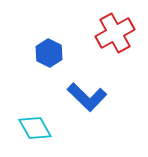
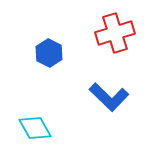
red cross: rotated 12 degrees clockwise
blue L-shape: moved 22 px right
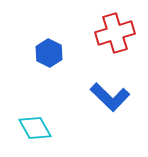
blue L-shape: moved 1 px right
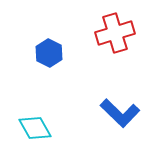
blue L-shape: moved 10 px right, 16 px down
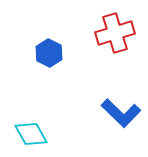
blue L-shape: moved 1 px right
cyan diamond: moved 4 px left, 6 px down
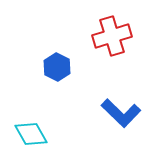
red cross: moved 3 px left, 3 px down
blue hexagon: moved 8 px right, 14 px down
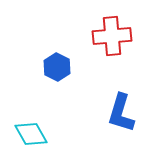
red cross: rotated 12 degrees clockwise
blue L-shape: rotated 63 degrees clockwise
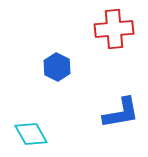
red cross: moved 2 px right, 7 px up
blue L-shape: rotated 117 degrees counterclockwise
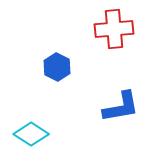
blue L-shape: moved 6 px up
cyan diamond: rotated 28 degrees counterclockwise
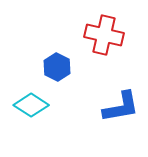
red cross: moved 10 px left, 6 px down; rotated 18 degrees clockwise
cyan diamond: moved 29 px up
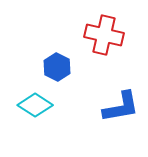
cyan diamond: moved 4 px right
